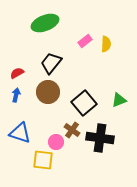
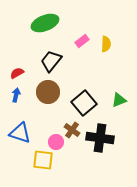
pink rectangle: moved 3 px left
black trapezoid: moved 2 px up
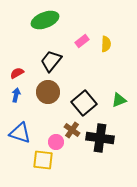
green ellipse: moved 3 px up
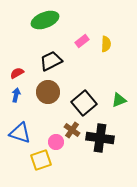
black trapezoid: rotated 25 degrees clockwise
yellow square: moved 2 px left; rotated 25 degrees counterclockwise
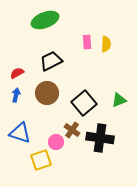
pink rectangle: moved 5 px right, 1 px down; rotated 56 degrees counterclockwise
brown circle: moved 1 px left, 1 px down
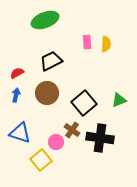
yellow square: rotated 20 degrees counterclockwise
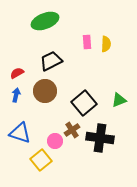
green ellipse: moved 1 px down
brown circle: moved 2 px left, 2 px up
brown cross: rotated 21 degrees clockwise
pink circle: moved 1 px left, 1 px up
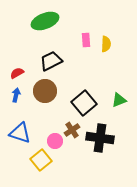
pink rectangle: moved 1 px left, 2 px up
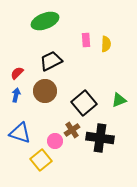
red semicircle: rotated 16 degrees counterclockwise
